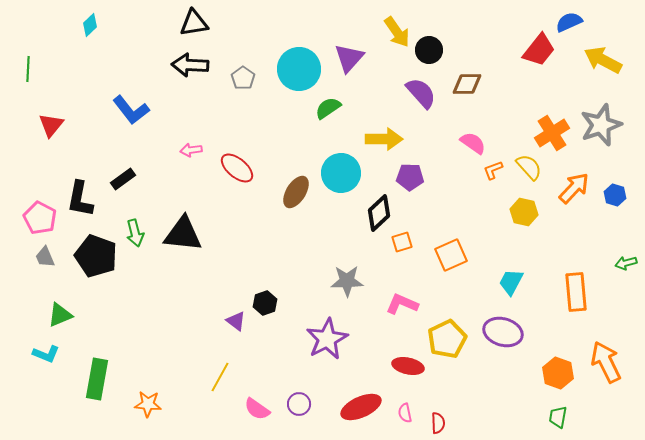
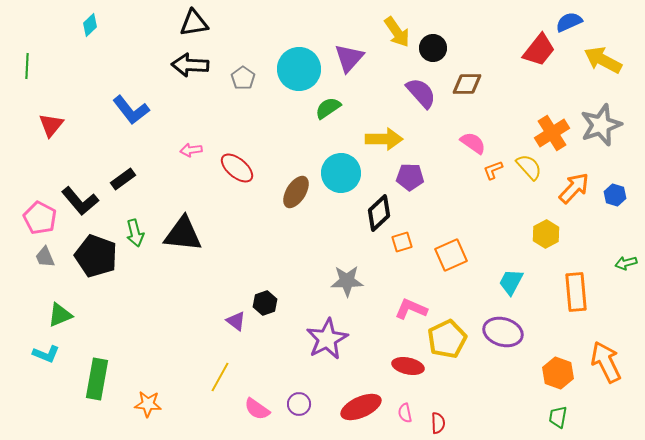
black circle at (429, 50): moved 4 px right, 2 px up
green line at (28, 69): moved 1 px left, 3 px up
black L-shape at (80, 199): moved 2 px down; rotated 51 degrees counterclockwise
yellow hexagon at (524, 212): moved 22 px right, 22 px down; rotated 20 degrees clockwise
pink L-shape at (402, 304): moved 9 px right, 5 px down
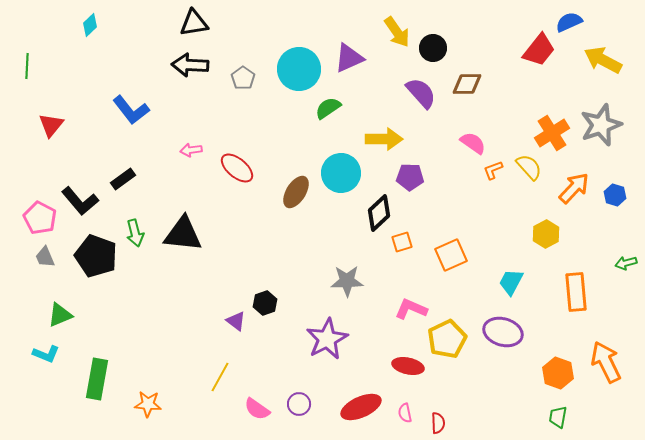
purple triangle at (349, 58): rotated 24 degrees clockwise
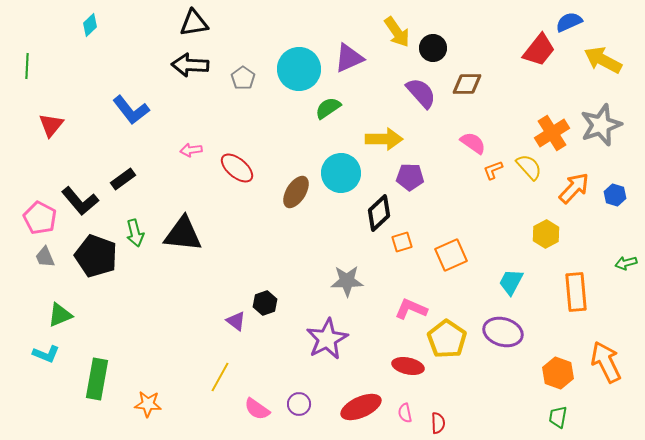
yellow pentagon at (447, 339): rotated 12 degrees counterclockwise
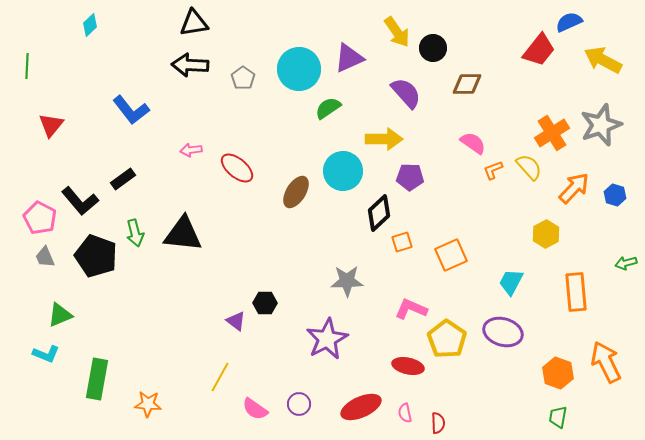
purple semicircle at (421, 93): moved 15 px left
cyan circle at (341, 173): moved 2 px right, 2 px up
black hexagon at (265, 303): rotated 20 degrees clockwise
pink semicircle at (257, 409): moved 2 px left
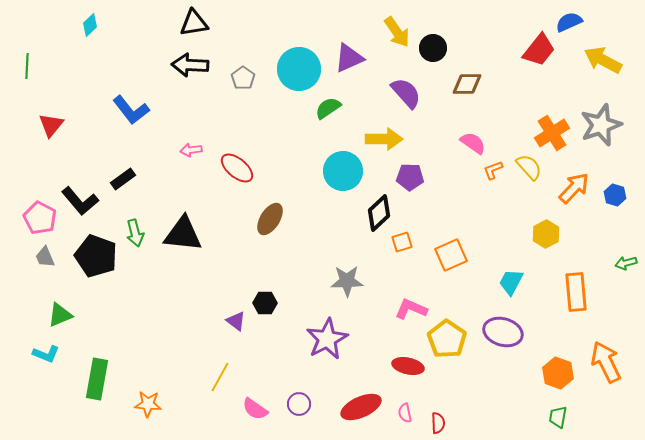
brown ellipse at (296, 192): moved 26 px left, 27 px down
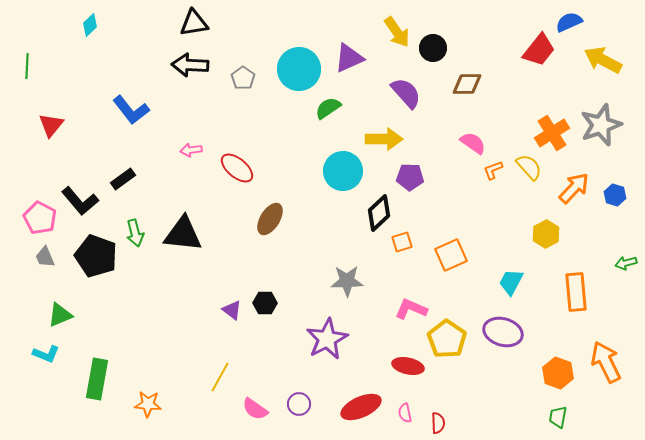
purple triangle at (236, 321): moved 4 px left, 11 px up
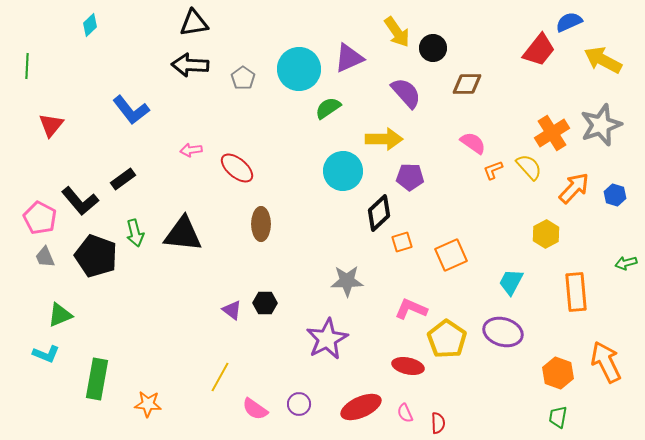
brown ellipse at (270, 219): moved 9 px left, 5 px down; rotated 32 degrees counterclockwise
pink semicircle at (405, 413): rotated 12 degrees counterclockwise
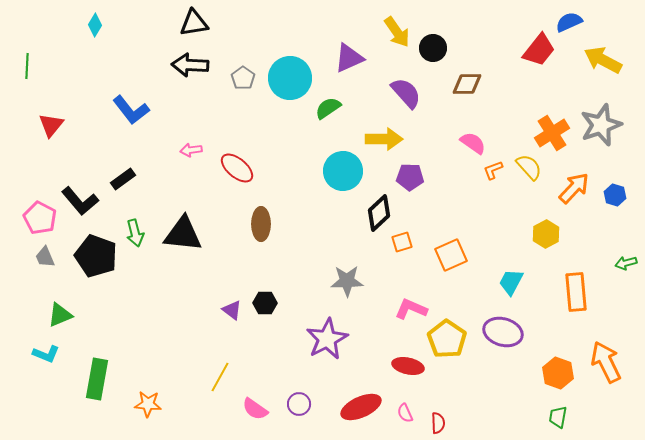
cyan diamond at (90, 25): moved 5 px right; rotated 15 degrees counterclockwise
cyan circle at (299, 69): moved 9 px left, 9 px down
